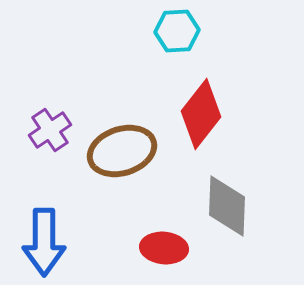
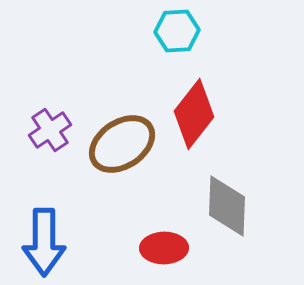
red diamond: moved 7 px left
brown ellipse: moved 7 px up; rotated 16 degrees counterclockwise
red ellipse: rotated 6 degrees counterclockwise
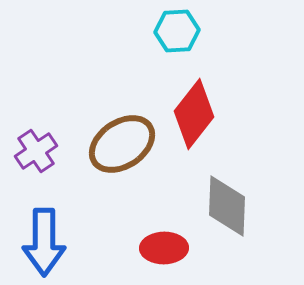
purple cross: moved 14 px left, 21 px down
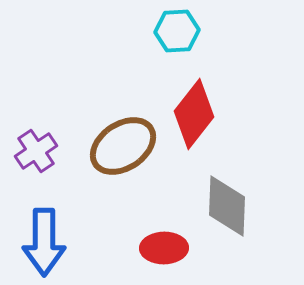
brown ellipse: moved 1 px right, 2 px down
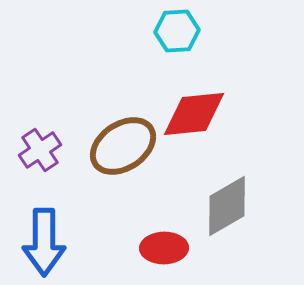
red diamond: rotated 46 degrees clockwise
purple cross: moved 4 px right, 1 px up
gray diamond: rotated 58 degrees clockwise
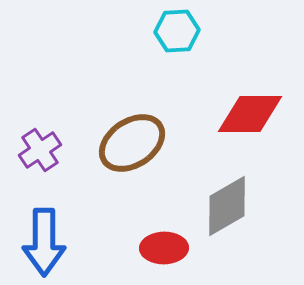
red diamond: moved 56 px right; rotated 6 degrees clockwise
brown ellipse: moved 9 px right, 3 px up
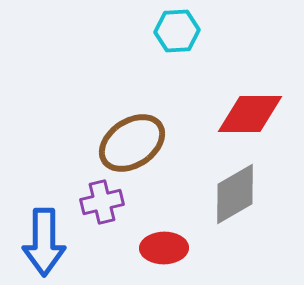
purple cross: moved 62 px right, 52 px down; rotated 21 degrees clockwise
gray diamond: moved 8 px right, 12 px up
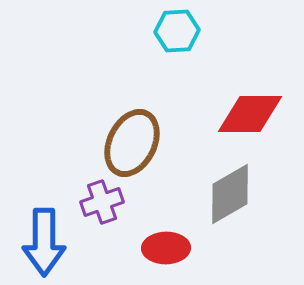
brown ellipse: rotated 30 degrees counterclockwise
gray diamond: moved 5 px left
purple cross: rotated 6 degrees counterclockwise
red ellipse: moved 2 px right
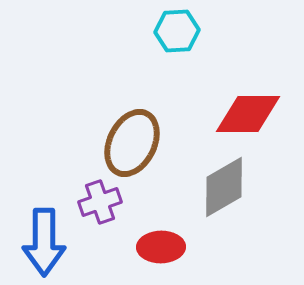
red diamond: moved 2 px left
gray diamond: moved 6 px left, 7 px up
purple cross: moved 2 px left
red ellipse: moved 5 px left, 1 px up
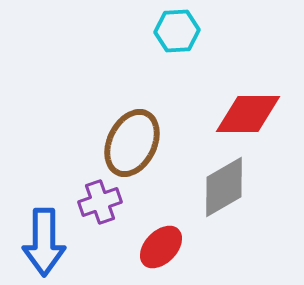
red ellipse: rotated 45 degrees counterclockwise
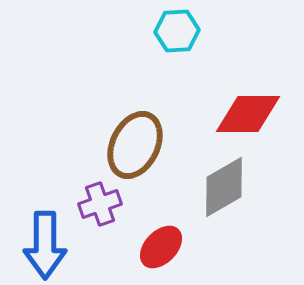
brown ellipse: moved 3 px right, 2 px down
purple cross: moved 2 px down
blue arrow: moved 1 px right, 3 px down
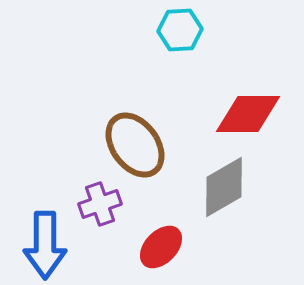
cyan hexagon: moved 3 px right, 1 px up
brown ellipse: rotated 62 degrees counterclockwise
